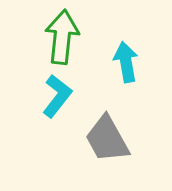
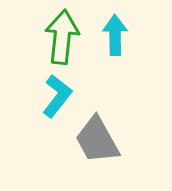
cyan arrow: moved 11 px left, 27 px up; rotated 9 degrees clockwise
gray trapezoid: moved 10 px left, 1 px down
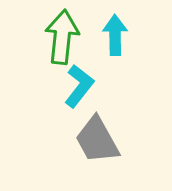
cyan L-shape: moved 22 px right, 10 px up
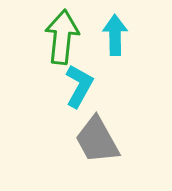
cyan L-shape: rotated 9 degrees counterclockwise
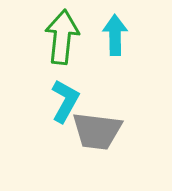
cyan L-shape: moved 14 px left, 15 px down
gray trapezoid: moved 9 px up; rotated 54 degrees counterclockwise
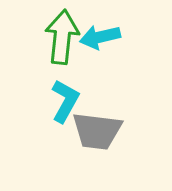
cyan arrow: moved 15 px left, 2 px down; rotated 102 degrees counterclockwise
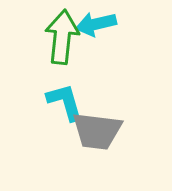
cyan arrow: moved 4 px left, 13 px up
cyan L-shape: moved 1 px down; rotated 45 degrees counterclockwise
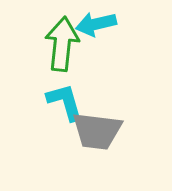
green arrow: moved 7 px down
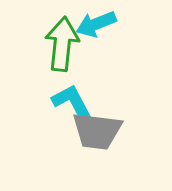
cyan arrow: rotated 9 degrees counterclockwise
cyan L-shape: moved 7 px right; rotated 12 degrees counterclockwise
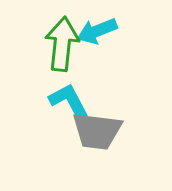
cyan arrow: moved 1 px right, 7 px down
cyan L-shape: moved 3 px left, 1 px up
